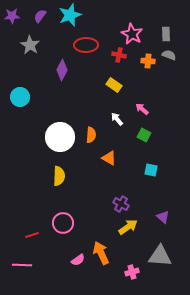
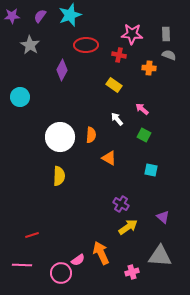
pink star: rotated 25 degrees counterclockwise
orange cross: moved 1 px right, 7 px down
pink circle: moved 2 px left, 50 px down
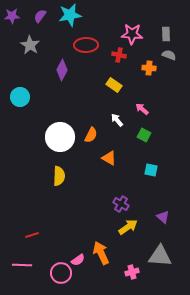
cyan star: rotated 10 degrees clockwise
white arrow: moved 1 px down
orange semicircle: rotated 21 degrees clockwise
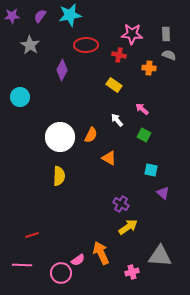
purple triangle: moved 24 px up
